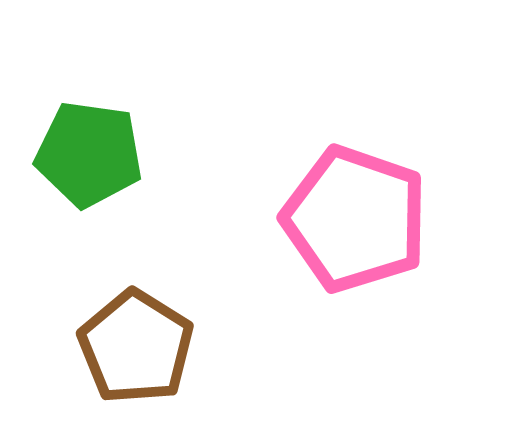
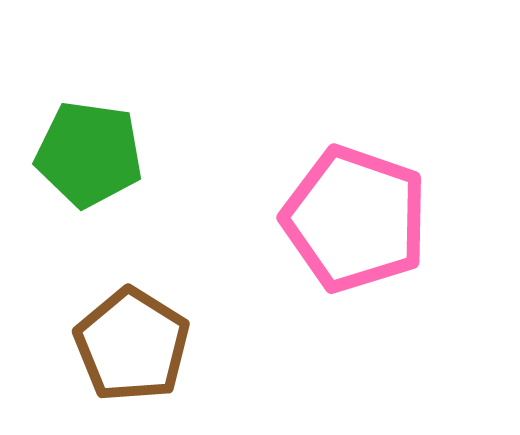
brown pentagon: moved 4 px left, 2 px up
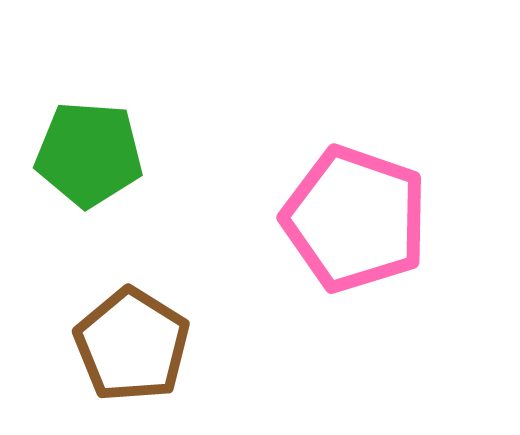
green pentagon: rotated 4 degrees counterclockwise
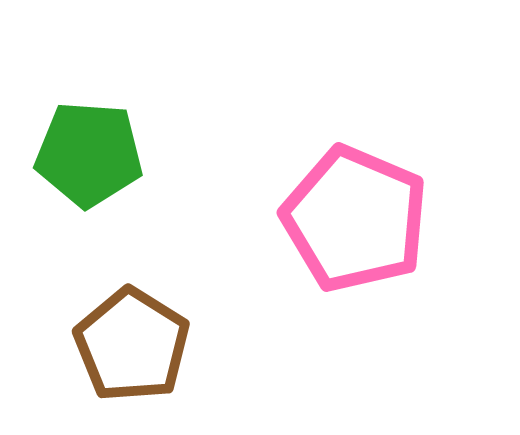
pink pentagon: rotated 4 degrees clockwise
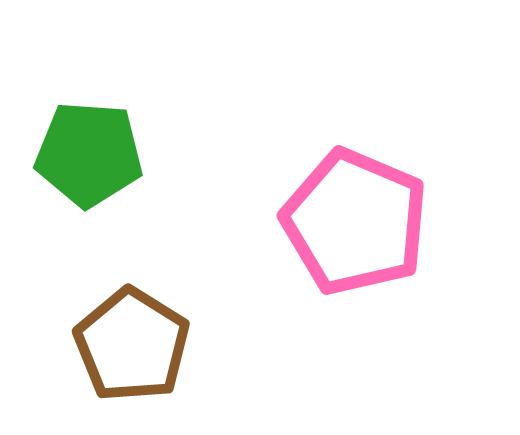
pink pentagon: moved 3 px down
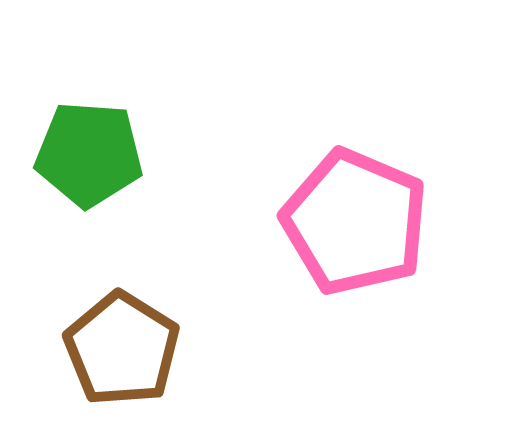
brown pentagon: moved 10 px left, 4 px down
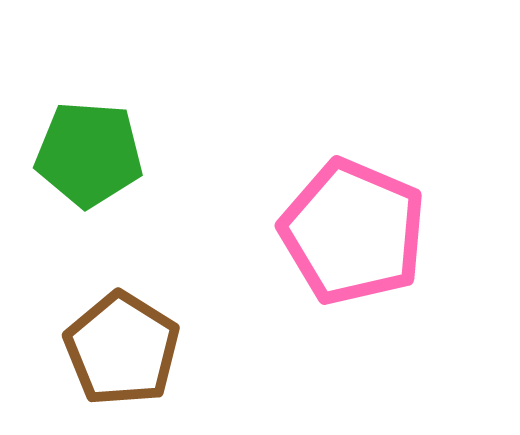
pink pentagon: moved 2 px left, 10 px down
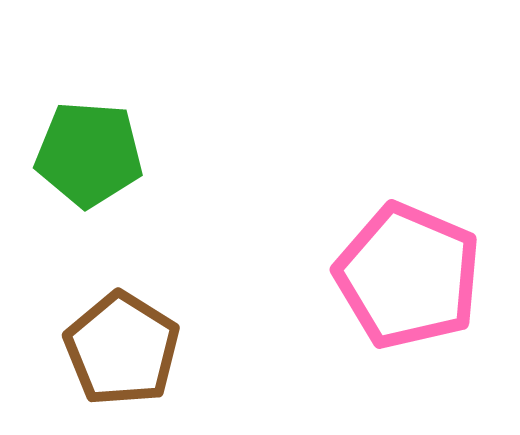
pink pentagon: moved 55 px right, 44 px down
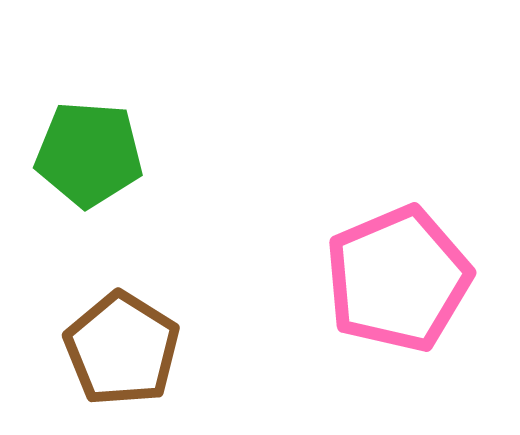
pink pentagon: moved 10 px left, 3 px down; rotated 26 degrees clockwise
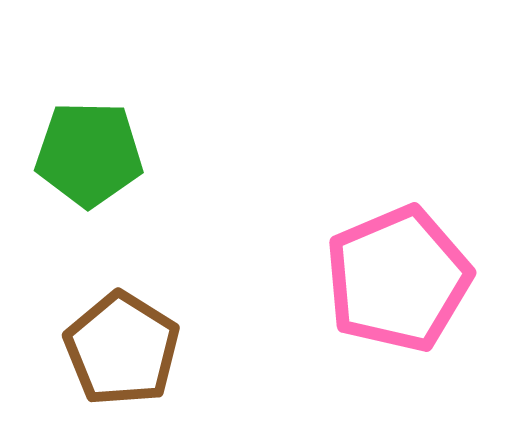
green pentagon: rotated 3 degrees counterclockwise
